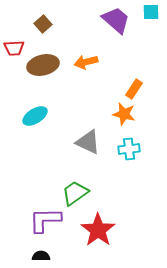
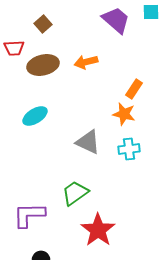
purple L-shape: moved 16 px left, 5 px up
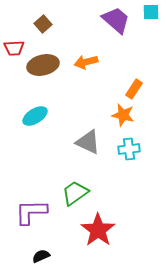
orange star: moved 1 px left, 1 px down
purple L-shape: moved 2 px right, 3 px up
black semicircle: rotated 24 degrees counterclockwise
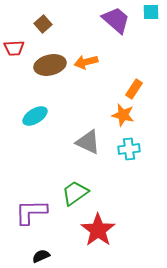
brown ellipse: moved 7 px right
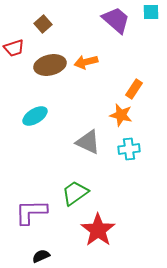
red trapezoid: rotated 15 degrees counterclockwise
orange star: moved 2 px left
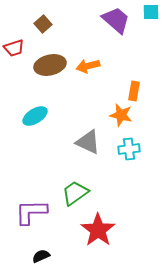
orange arrow: moved 2 px right, 4 px down
orange rectangle: moved 2 px down; rotated 24 degrees counterclockwise
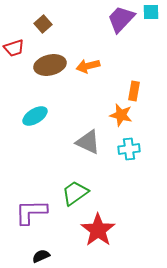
purple trapezoid: moved 5 px right, 1 px up; rotated 88 degrees counterclockwise
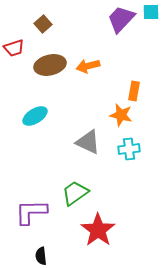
black semicircle: rotated 72 degrees counterclockwise
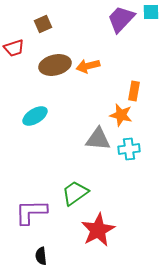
brown square: rotated 18 degrees clockwise
brown ellipse: moved 5 px right
gray triangle: moved 10 px right, 3 px up; rotated 20 degrees counterclockwise
red star: rotated 8 degrees clockwise
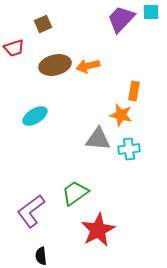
purple L-shape: moved 1 px up; rotated 36 degrees counterclockwise
